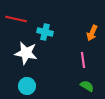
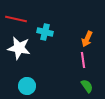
orange arrow: moved 5 px left, 6 px down
white star: moved 7 px left, 5 px up
green semicircle: rotated 24 degrees clockwise
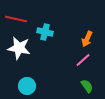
pink line: rotated 56 degrees clockwise
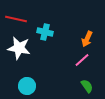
pink line: moved 1 px left
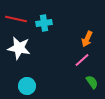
cyan cross: moved 1 px left, 9 px up; rotated 21 degrees counterclockwise
green semicircle: moved 5 px right, 4 px up
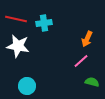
white star: moved 1 px left, 2 px up
pink line: moved 1 px left, 1 px down
green semicircle: rotated 40 degrees counterclockwise
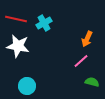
cyan cross: rotated 21 degrees counterclockwise
